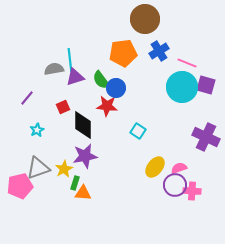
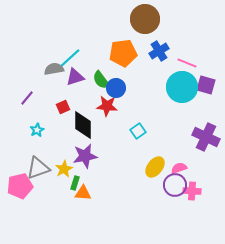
cyan line: moved 2 px up; rotated 55 degrees clockwise
cyan square: rotated 21 degrees clockwise
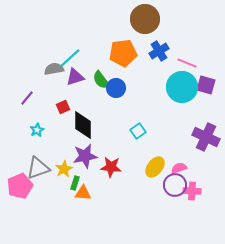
red star: moved 4 px right, 61 px down
pink pentagon: rotated 10 degrees counterclockwise
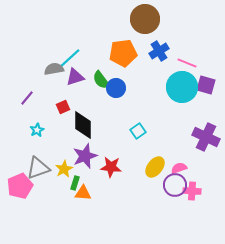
purple star: rotated 10 degrees counterclockwise
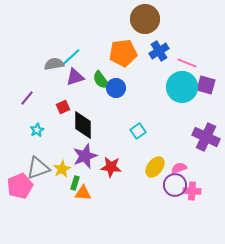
gray semicircle: moved 5 px up
yellow star: moved 2 px left
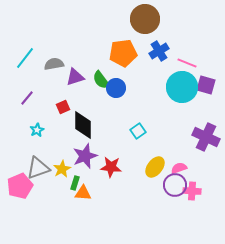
cyan line: moved 45 px left; rotated 10 degrees counterclockwise
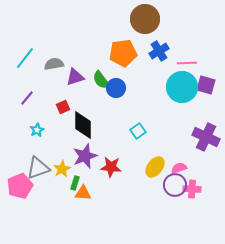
pink line: rotated 24 degrees counterclockwise
pink cross: moved 2 px up
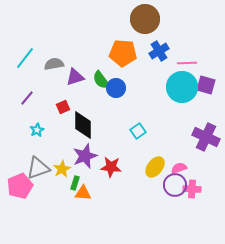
orange pentagon: rotated 12 degrees clockwise
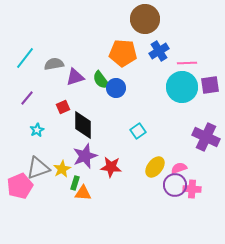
purple square: moved 4 px right; rotated 24 degrees counterclockwise
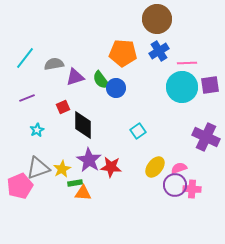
brown circle: moved 12 px right
purple line: rotated 28 degrees clockwise
purple star: moved 4 px right, 4 px down; rotated 20 degrees counterclockwise
green rectangle: rotated 64 degrees clockwise
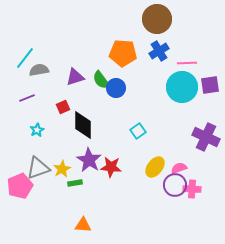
gray semicircle: moved 15 px left, 6 px down
orange triangle: moved 32 px down
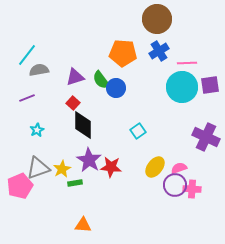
cyan line: moved 2 px right, 3 px up
red square: moved 10 px right, 4 px up; rotated 24 degrees counterclockwise
